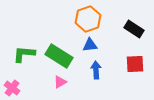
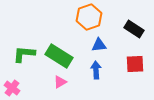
orange hexagon: moved 1 px right, 2 px up
blue triangle: moved 9 px right
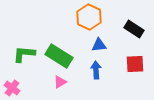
orange hexagon: rotated 15 degrees counterclockwise
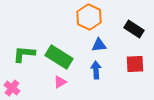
green rectangle: moved 1 px down
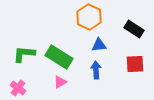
pink cross: moved 6 px right
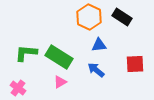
black rectangle: moved 12 px left, 12 px up
green L-shape: moved 2 px right, 1 px up
blue arrow: rotated 48 degrees counterclockwise
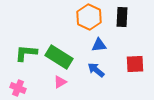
black rectangle: rotated 60 degrees clockwise
pink cross: rotated 14 degrees counterclockwise
